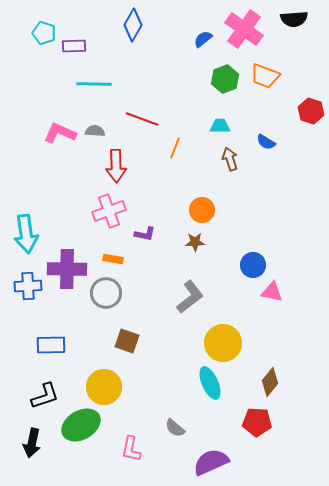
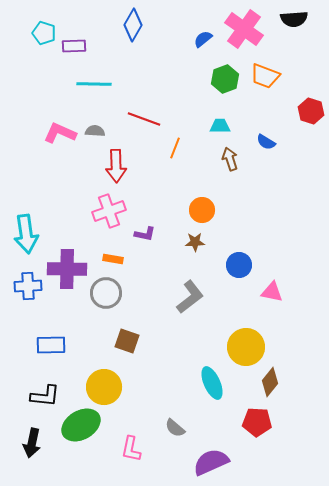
red line at (142, 119): moved 2 px right
blue circle at (253, 265): moved 14 px left
yellow circle at (223, 343): moved 23 px right, 4 px down
cyan ellipse at (210, 383): moved 2 px right
black L-shape at (45, 396): rotated 24 degrees clockwise
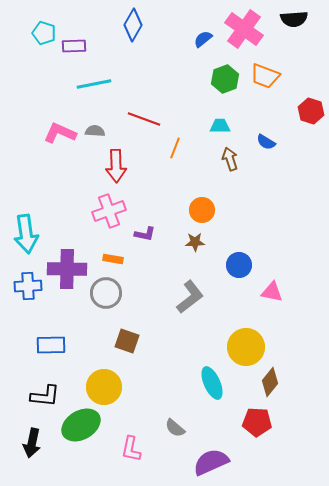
cyan line at (94, 84): rotated 12 degrees counterclockwise
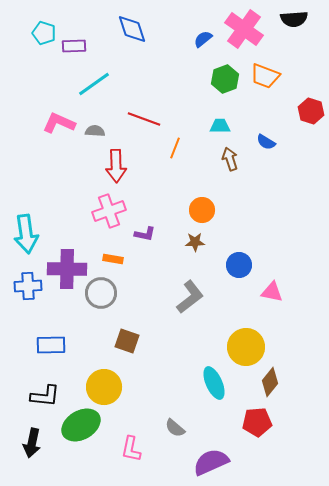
blue diamond at (133, 25): moved 1 px left, 4 px down; rotated 48 degrees counterclockwise
cyan line at (94, 84): rotated 24 degrees counterclockwise
pink L-shape at (60, 133): moved 1 px left, 10 px up
gray circle at (106, 293): moved 5 px left
cyan ellipse at (212, 383): moved 2 px right
red pentagon at (257, 422): rotated 8 degrees counterclockwise
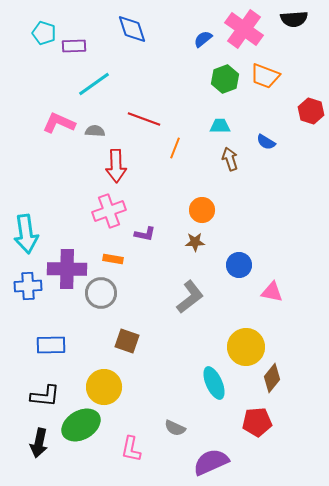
brown diamond at (270, 382): moved 2 px right, 4 px up
gray semicircle at (175, 428): rotated 15 degrees counterclockwise
black arrow at (32, 443): moved 7 px right
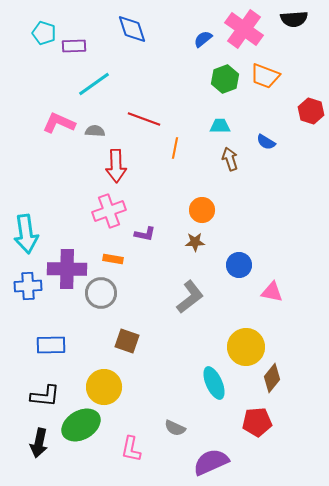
orange line at (175, 148): rotated 10 degrees counterclockwise
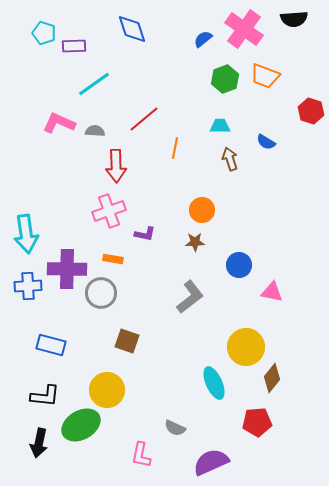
red line at (144, 119): rotated 60 degrees counterclockwise
blue rectangle at (51, 345): rotated 16 degrees clockwise
yellow circle at (104, 387): moved 3 px right, 3 px down
pink L-shape at (131, 449): moved 10 px right, 6 px down
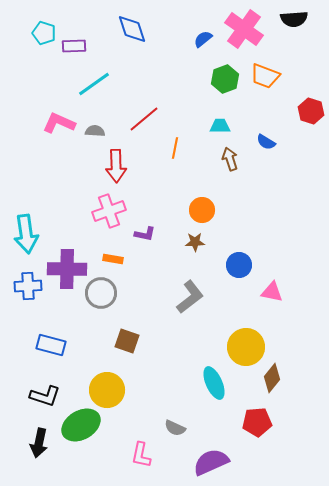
black L-shape at (45, 396): rotated 12 degrees clockwise
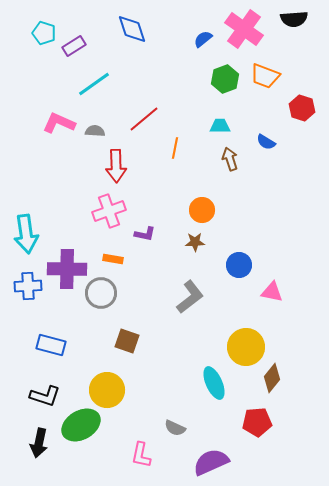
purple rectangle at (74, 46): rotated 30 degrees counterclockwise
red hexagon at (311, 111): moved 9 px left, 3 px up
